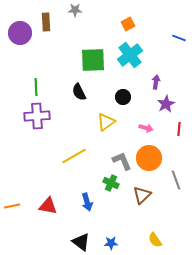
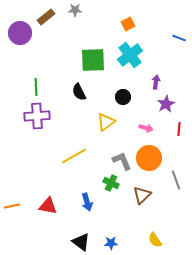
brown rectangle: moved 5 px up; rotated 54 degrees clockwise
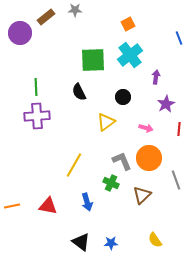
blue line: rotated 48 degrees clockwise
purple arrow: moved 5 px up
yellow line: moved 9 px down; rotated 30 degrees counterclockwise
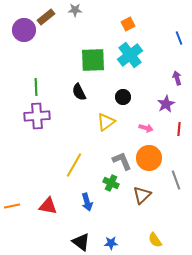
purple circle: moved 4 px right, 3 px up
purple arrow: moved 21 px right, 1 px down; rotated 24 degrees counterclockwise
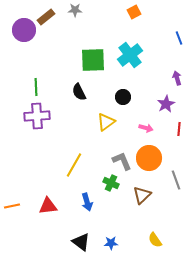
orange square: moved 6 px right, 12 px up
red triangle: rotated 18 degrees counterclockwise
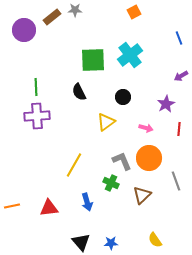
brown rectangle: moved 6 px right
purple arrow: moved 4 px right, 2 px up; rotated 104 degrees counterclockwise
gray line: moved 1 px down
red triangle: moved 1 px right, 2 px down
black triangle: rotated 12 degrees clockwise
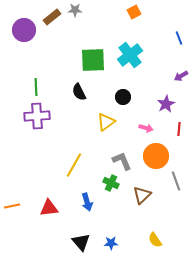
orange circle: moved 7 px right, 2 px up
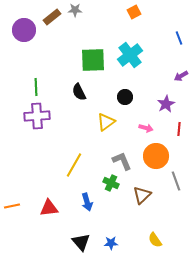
black circle: moved 2 px right
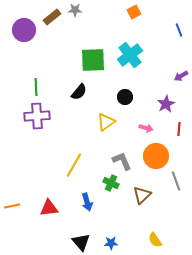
blue line: moved 8 px up
black semicircle: rotated 114 degrees counterclockwise
